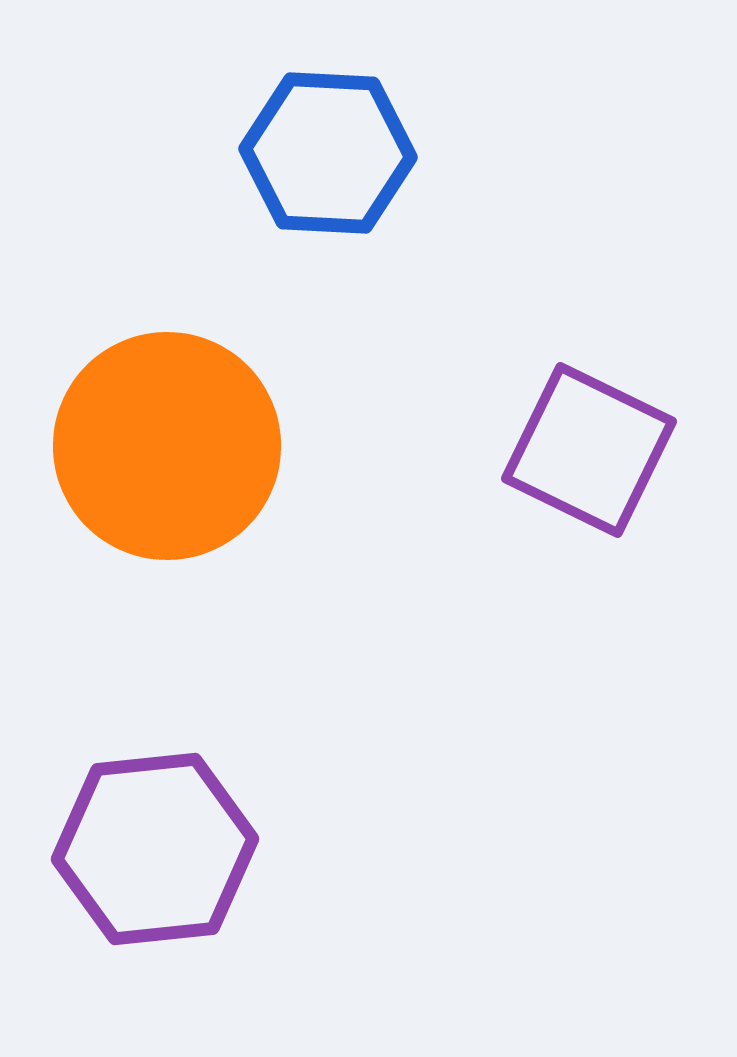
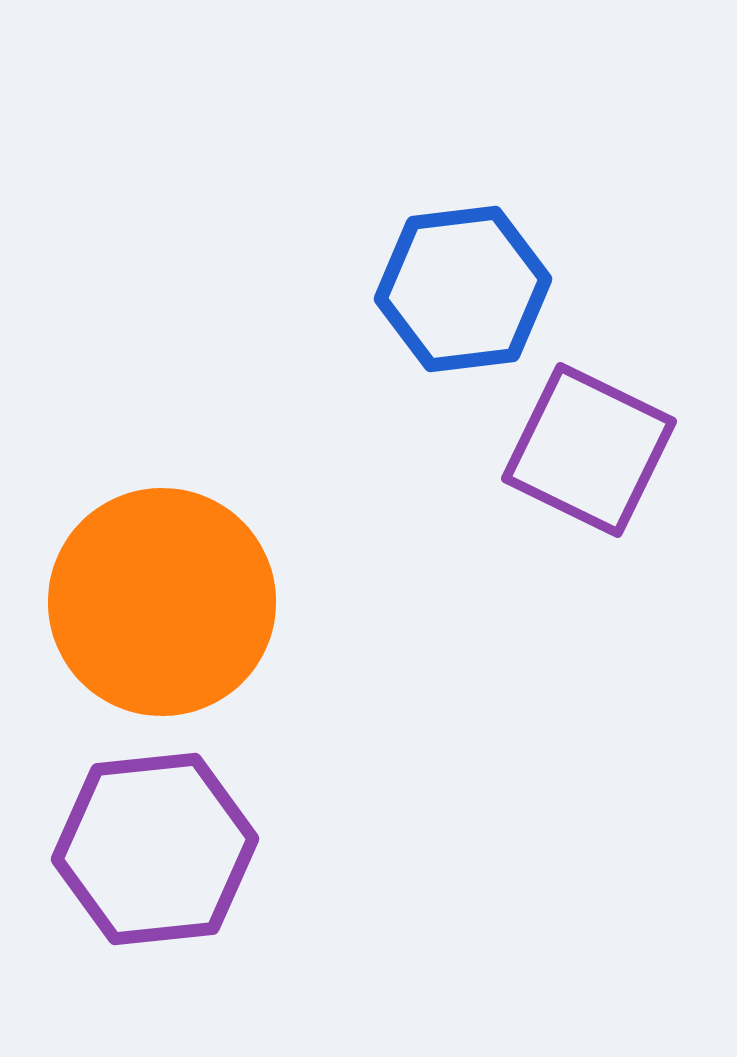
blue hexagon: moved 135 px right, 136 px down; rotated 10 degrees counterclockwise
orange circle: moved 5 px left, 156 px down
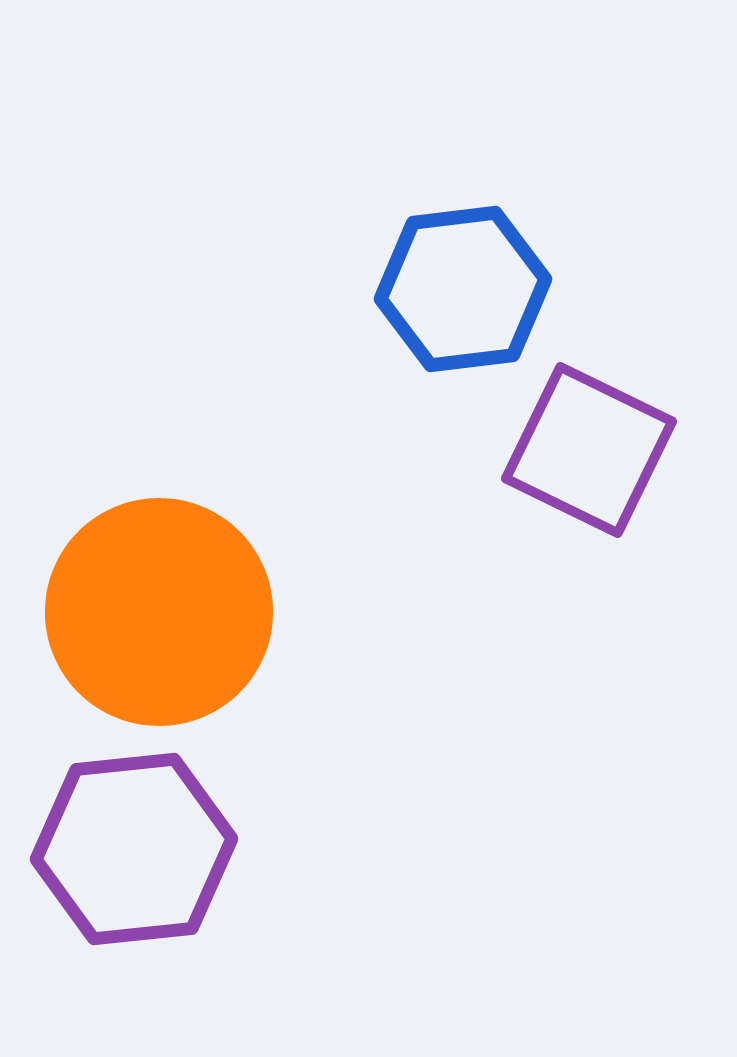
orange circle: moved 3 px left, 10 px down
purple hexagon: moved 21 px left
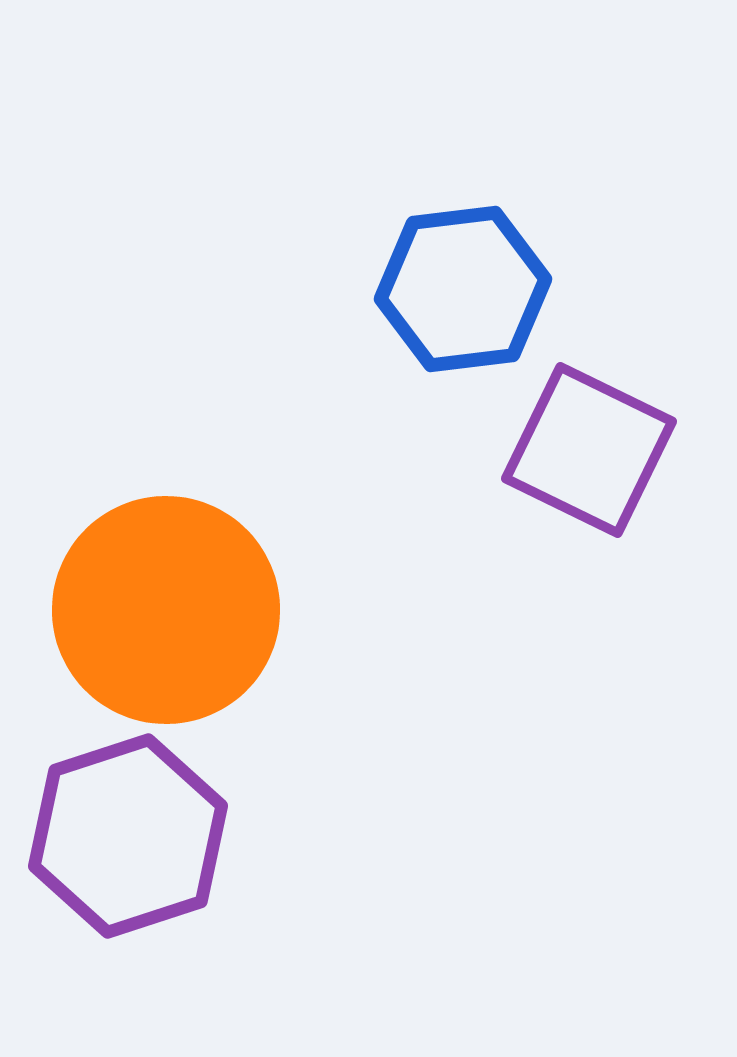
orange circle: moved 7 px right, 2 px up
purple hexagon: moved 6 px left, 13 px up; rotated 12 degrees counterclockwise
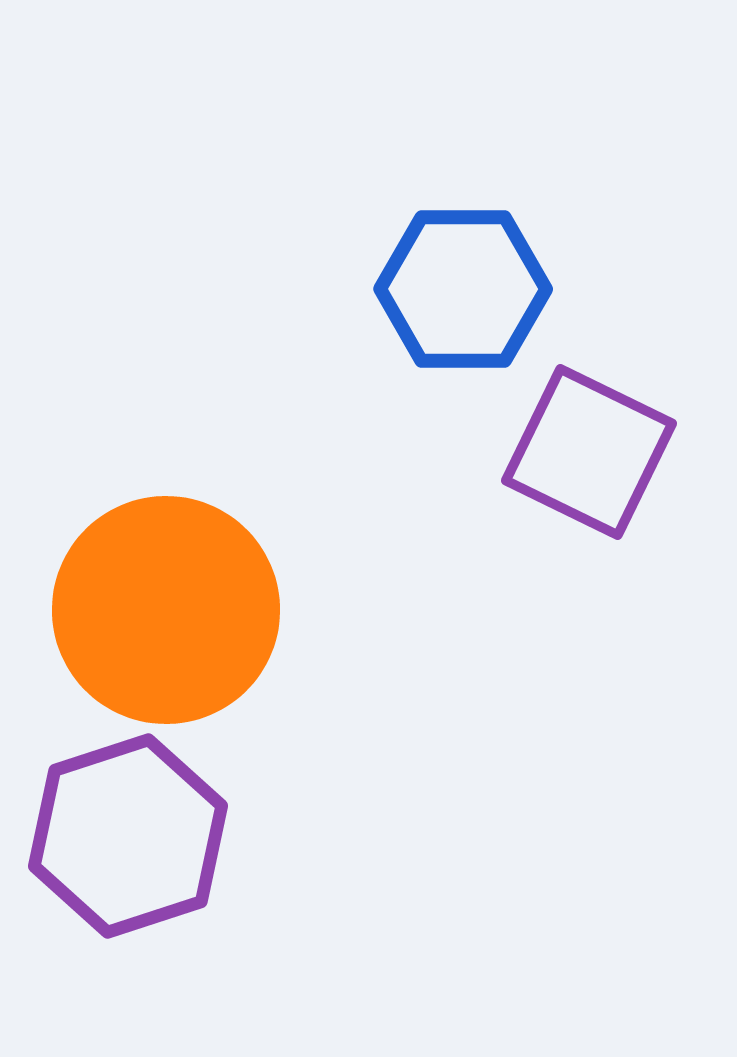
blue hexagon: rotated 7 degrees clockwise
purple square: moved 2 px down
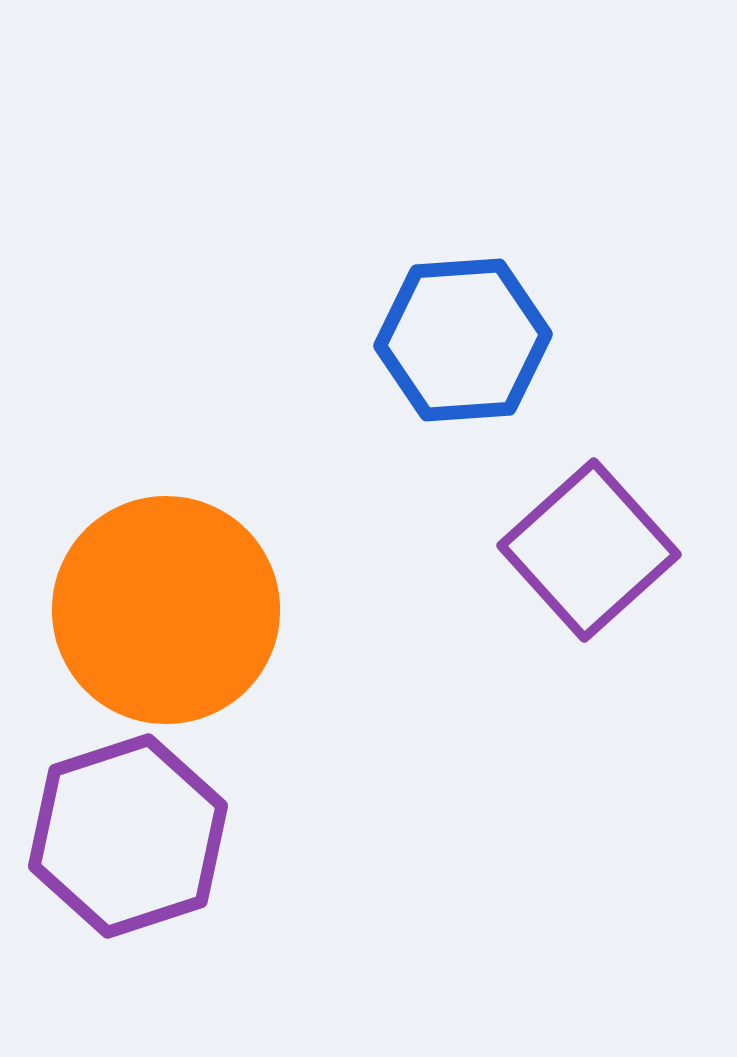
blue hexagon: moved 51 px down; rotated 4 degrees counterclockwise
purple square: moved 98 px down; rotated 22 degrees clockwise
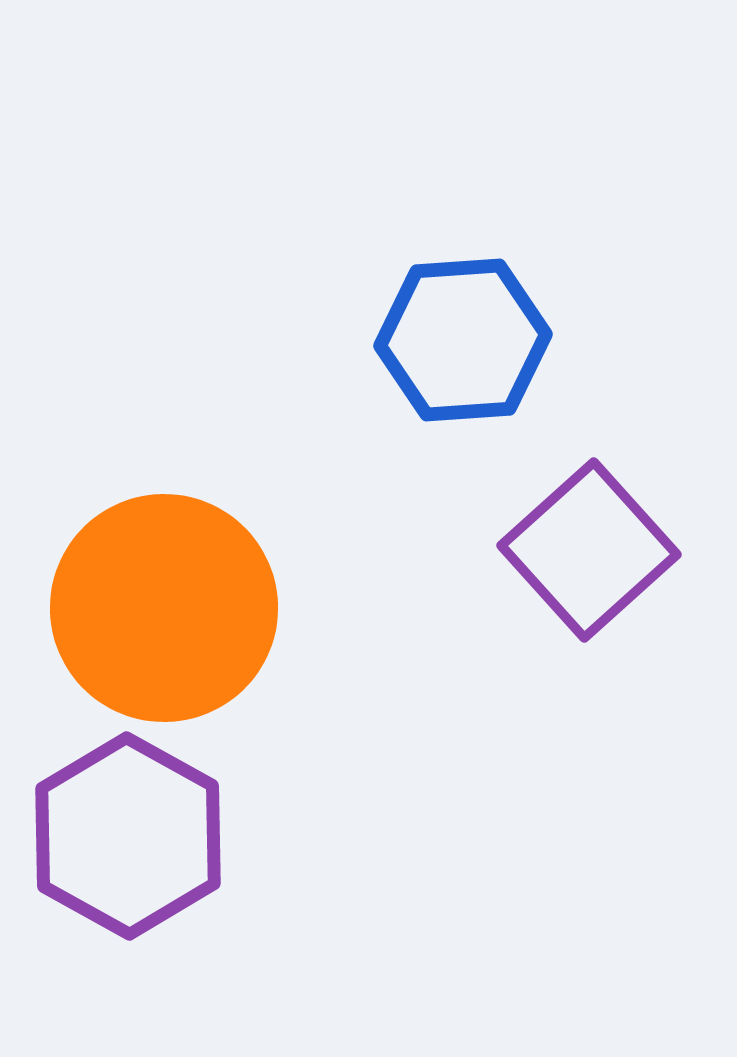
orange circle: moved 2 px left, 2 px up
purple hexagon: rotated 13 degrees counterclockwise
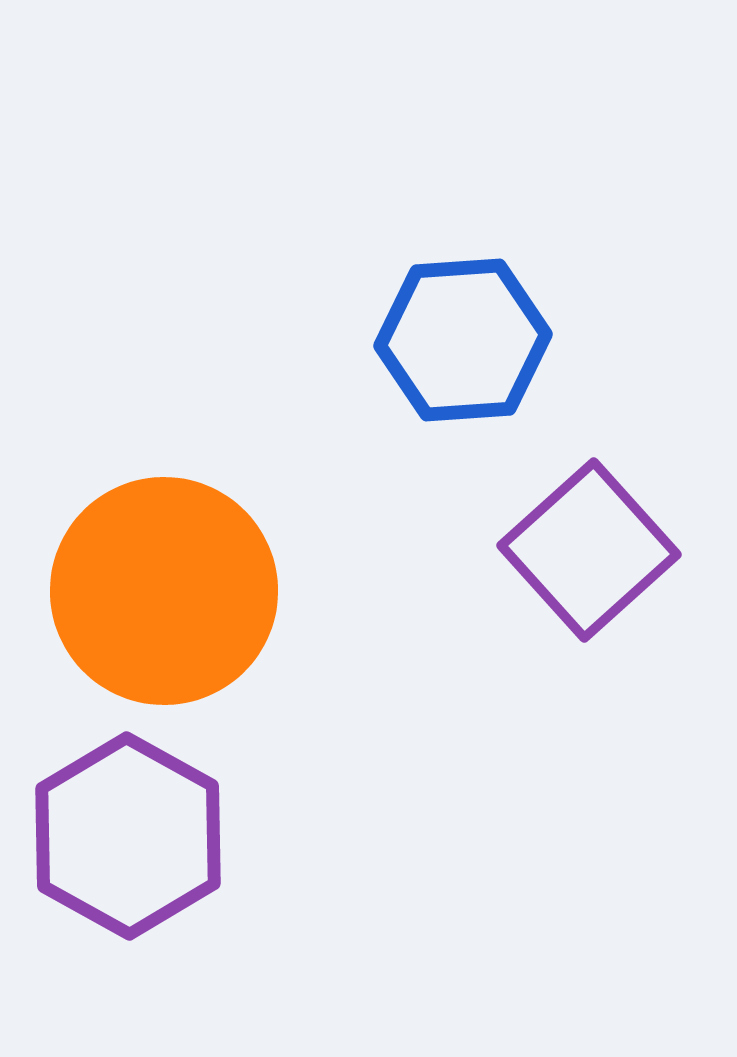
orange circle: moved 17 px up
